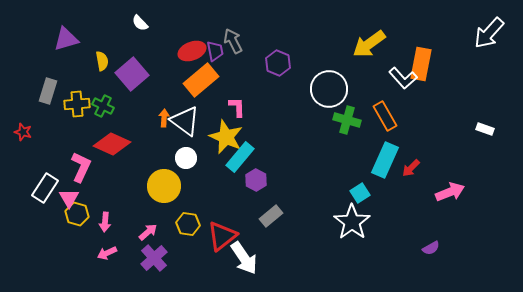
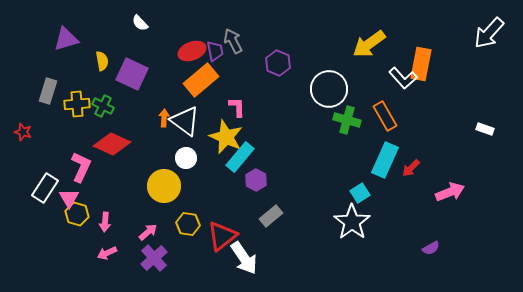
purple square at (132, 74): rotated 24 degrees counterclockwise
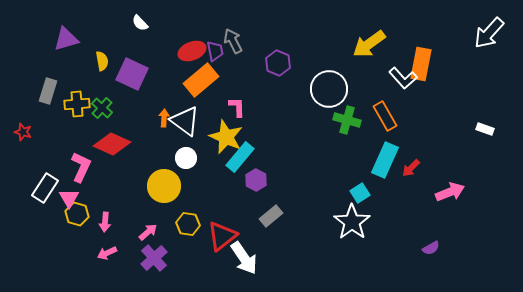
green cross at (103, 106): moved 1 px left, 2 px down; rotated 15 degrees clockwise
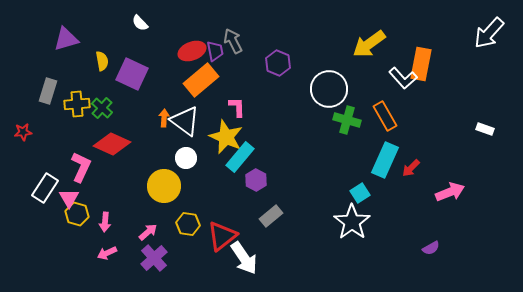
red star at (23, 132): rotated 24 degrees counterclockwise
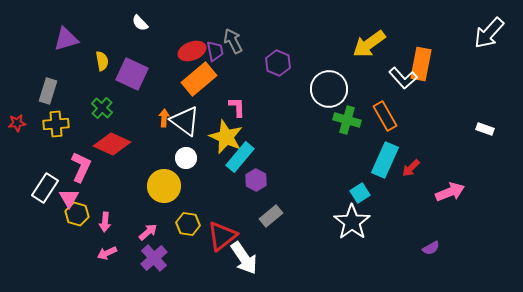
orange rectangle at (201, 80): moved 2 px left, 1 px up
yellow cross at (77, 104): moved 21 px left, 20 px down
red star at (23, 132): moved 6 px left, 9 px up
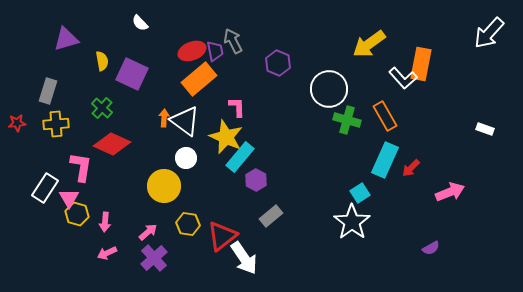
pink L-shape at (81, 167): rotated 16 degrees counterclockwise
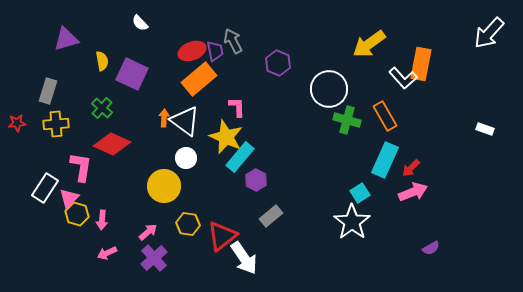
pink arrow at (450, 192): moved 37 px left
pink triangle at (69, 198): rotated 15 degrees clockwise
pink arrow at (105, 222): moved 3 px left, 2 px up
